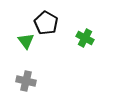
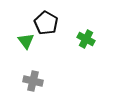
green cross: moved 1 px right, 1 px down
gray cross: moved 7 px right
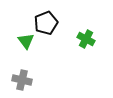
black pentagon: rotated 20 degrees clockwise
gray cross: moved 11 px left, 1 px up
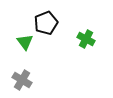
green triangle: moved 1 px left, 1 px down
gray cross: rotated 18 degrees clockwise
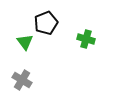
green cross: rotated 12 degrees counterclockwise
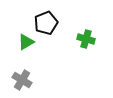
green triangle: moved 1 px right; rotated 36 degrees clockwise
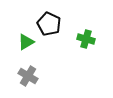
black pentagon: moved 3 px right, 1 px down; rotated 25 degrees counterclockwise
gray cross: moved 6 px right, 4 px up
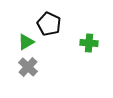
green cross: moved 3 px right, 4 px down; rotated 12 degrees counterclockwise
gray cross: moved 9 px up; rotated 12 degrees clockwise
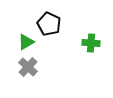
green cross: moved 2 px right
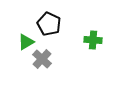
green cross: moved 2 px right, 3 px up
gray cross: moved 14 px right, 8 px up
